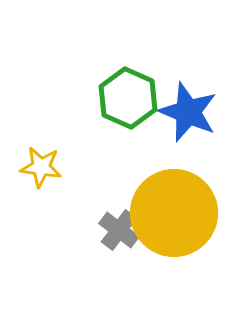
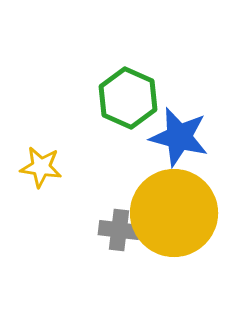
blue star: moved 9 px left, 25 px down; rotated 8 degrees counterclockwise
gray cross: rotated 30 degrees counterclockwise
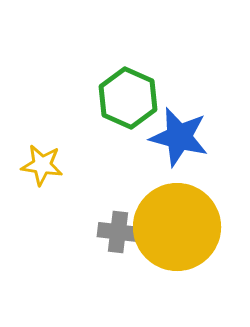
yellow star: moved 1 px right, 2 px up
yellow circle: moved 3 px right, 14 px down
gray cross: moved 1 px left, 2 px down
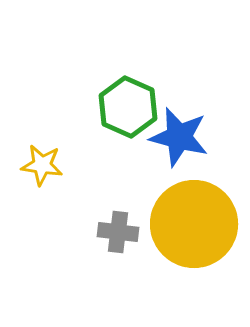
green hexagon: moved 9 px down
yellow circle: moved 17 px right, 3 px up
